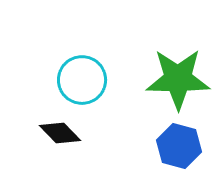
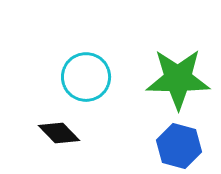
cyan circle: moved 4 px right, 3 px up
black diamond: moved 1 px left
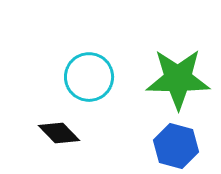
cyan circle: moved 3 px right
blue hexagon: moved 3 px left
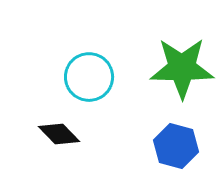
green star: moved 4 px right, 11 px up
black diamond: moved 1 px down
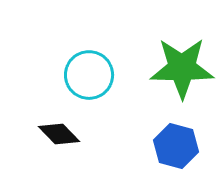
cyan circle: moved 2 px up
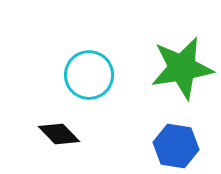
green star: rotated 10 degrees counterclockwise
blue hexagon: rotated 6 degrees counterclockwise
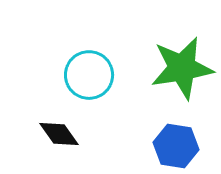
black diamond: rotated 9 degrees clockwise
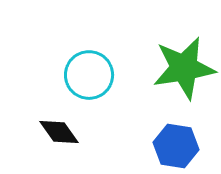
green star: moved 2 px right
black diamond: moved 2 px up
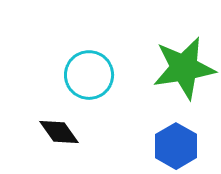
blue hexagon: rotated 21 degrees clockwise
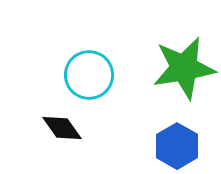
black diamond: moved 3 px right, 4 px up
blue hexagon: moved 1 px right
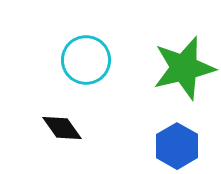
green star: rotated 4 degrees counterclockwise
cyan circle: moved 3 px left, 15 px up
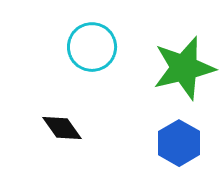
cyan circle: moved 6 px right, 13 px up
blue hexagon: moved 2 px right, 3 px up
